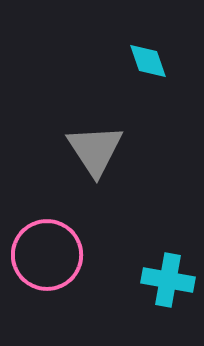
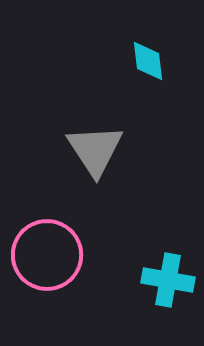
cyan diamond: rotated 12 degrees clockwise
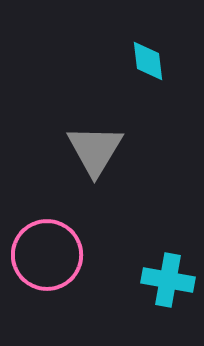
gray triangle: rotated 4 degrees clockwise
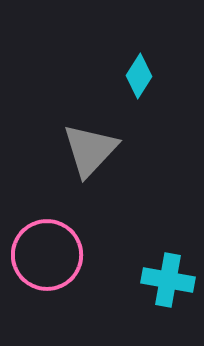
cyan diamond: moved 9 px left, 15 px down; rotated 39 degrees clockwise
gray triangle: moved 5 px left; rotated 12 degrees clockwise
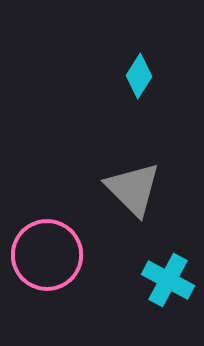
gray triangle: moved 43 px right, 39 px down; rotated 28 degrees counterclockwise
cyan cross: rotated 18 degrees clockwise
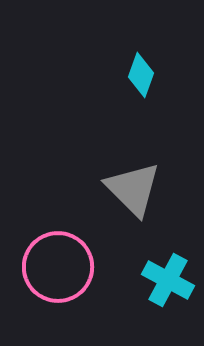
cyan diamond: moved 2 px right, 1 px up; rotated 12 degrees counterclockwise
pink circle: moved 11 px right, 12 px down
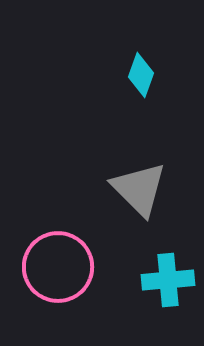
gray triangle: moved 6 px right
cyan cross: rotated 33 degrees counterclockwise
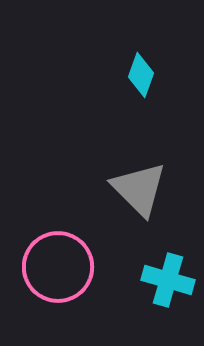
cyan cross: rotated 21 degrees clockwise
